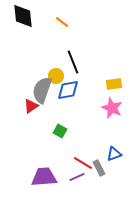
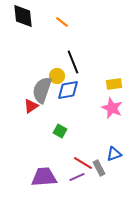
yellow circle: moved 1 px right
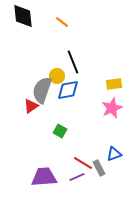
pink star: rotated 25 degrees clockwise
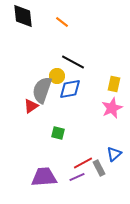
black line: rotated 40 degrees counterclockwise
yellow rectangle: rotated 70 degrees counterclockwise
blue diamond: moved 2 px right, 1 px up
green square: moved 2 px left, 2 px down; rotated 16 degrees counterclockwise
blue triangle: rotated 21 degrees counterclockwise
red line: rotated 60 degrees counterclockwise
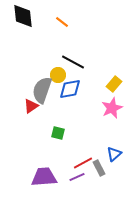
yellow circle: moved 1 px right, 1 px up
yellow rectangle: rotated 28 degrees clockwise
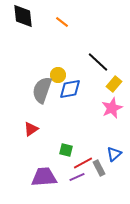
black line: moved 25 px right; rotated 15 degrees clockwise
red triangle: moved 23 px down
green square: moved 8 px right, 17 px down
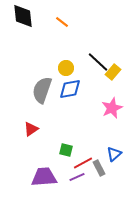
yellow circle: moved 8 px right, 7 px up
yellow rectangle: moved 1 px left, 12 px up
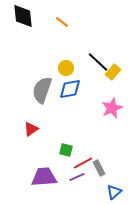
blue triangle: moved 38 px down
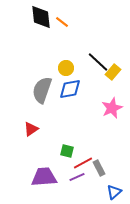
black diamond: moved 18 px right, 1 px down
green square: moved 1 px right, 1 px down
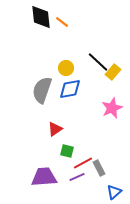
red triangle: moved 24 px right
